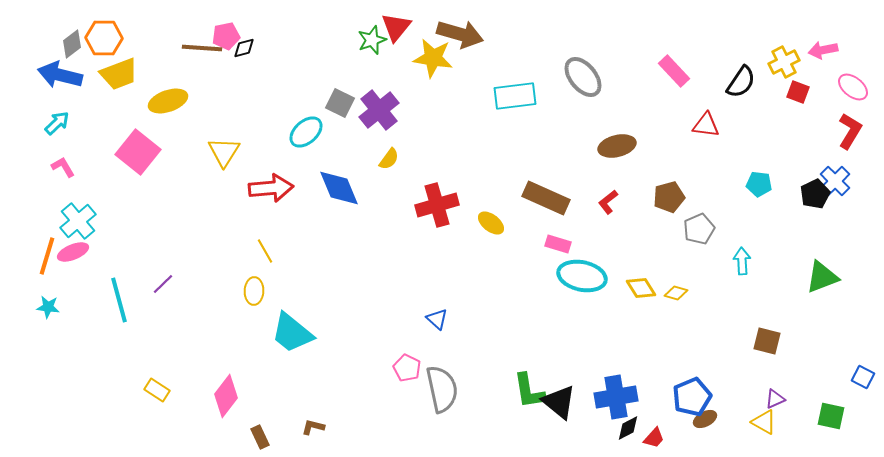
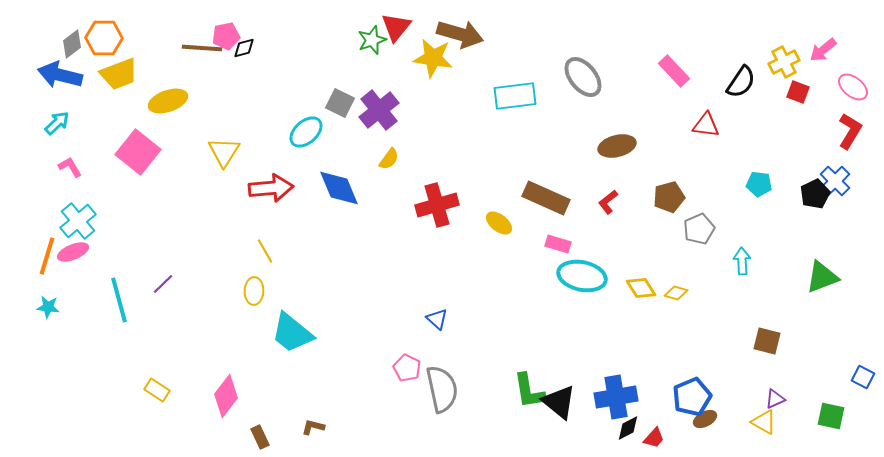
pink arrow at (823, 50): rotated 28 degrees counterclockwise
pink L-shape at (63, 167): moved 7 px right
yellow ellipse at (491, 223): moved 8 px right
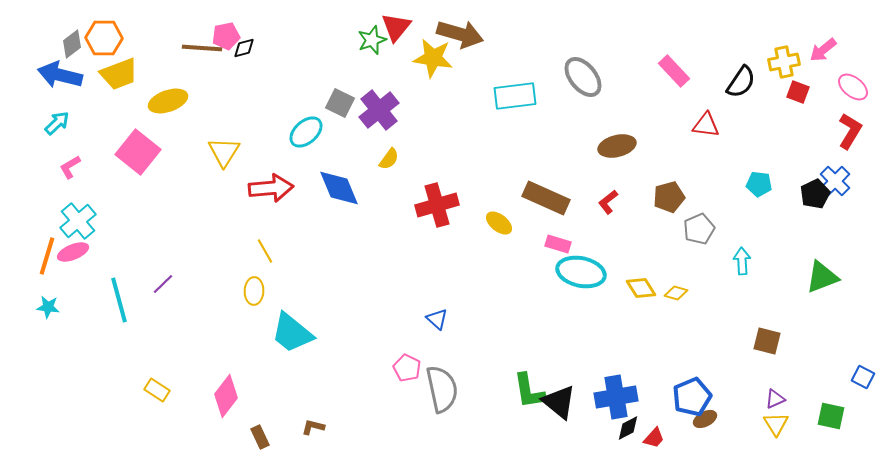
yellow cross at (784, 62): rotated 16 degrees clockwise
pink L-shape at (70, 167): rotated 90 degrees counterclockwise
cyan ellipse at (582, 276): moved 1 px left, 4 px up
yellow triangle at (764, 422): moved 12 px right, 2 px down; rotated 28 degrees clockwise
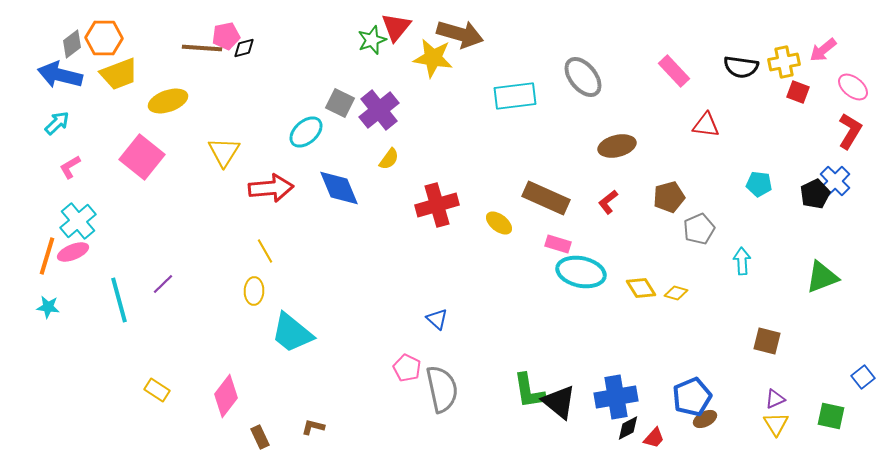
black semicircle at (741, 82): moved 15 px up; rotated 64 degrees clockwise
pink square at (138, 152): moved 4 px right, 5 px down
blue square at (863, 377): rotated 25 degrees clockwise
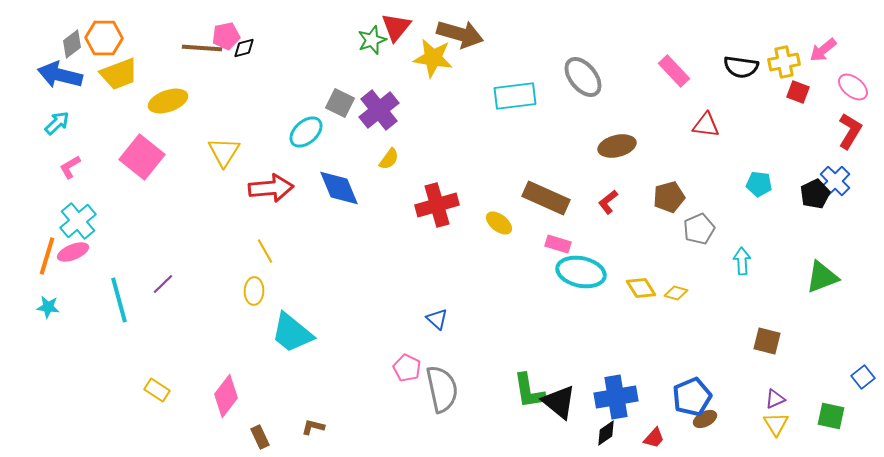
black diamond at (628, 428): moved 22 px left, 5 px down; rotated 8 degrees counterclockwise
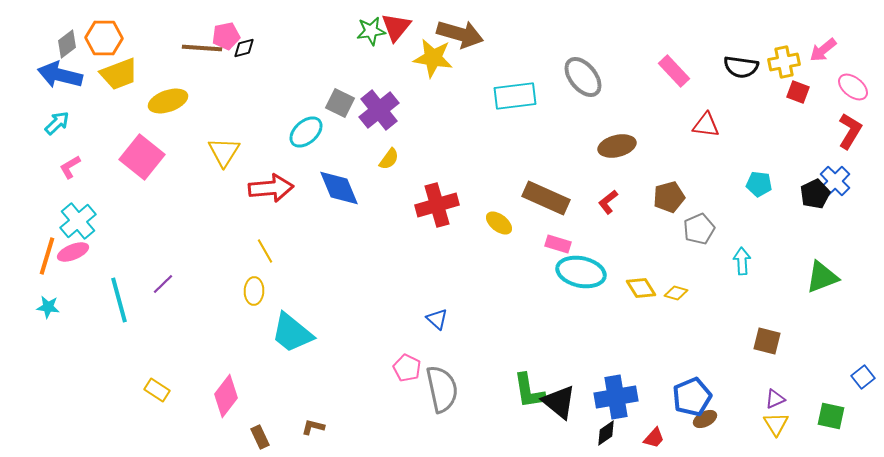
green star at (372, 40): moved 1 px left, 9 px up; rotated 12 degrees clockwise
gray diamond at (72, 44): moved 5 px left
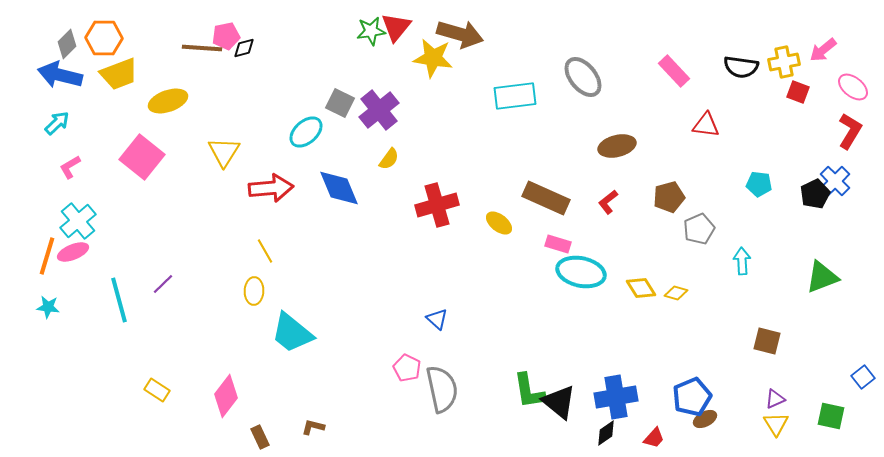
gray diamond at (67, 44): rotated 8 degrees counterclockwise
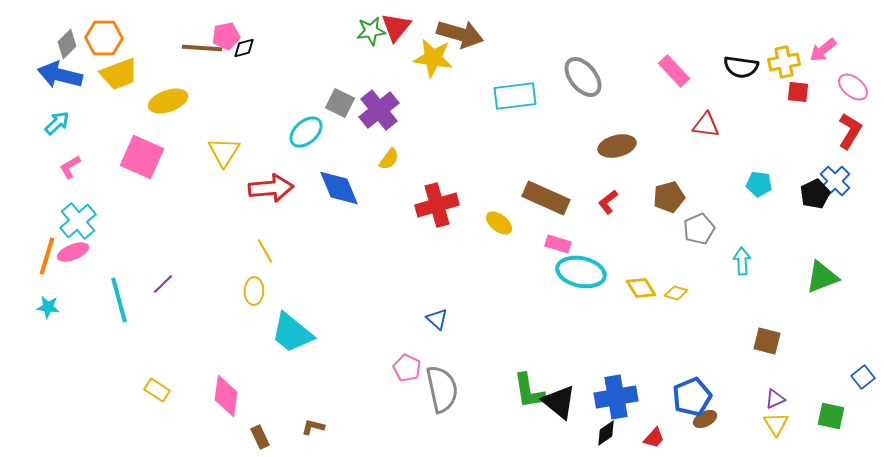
red square at (798, 92): rotated 15 degrees counterclockwise
pink square at (142, 157): rotated 15 degrees counterclockwise
pink diamond at (226, 396): rotated 30 degrees counterclockwise
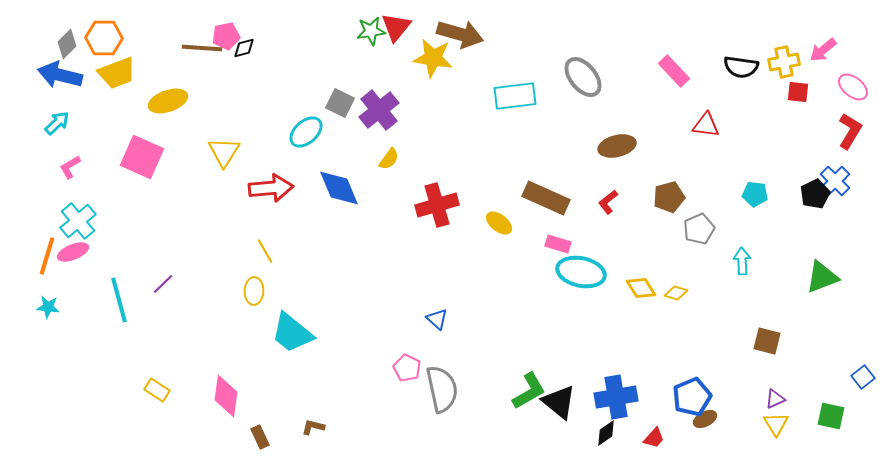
yellow trapezoid at (119, 74): moved 2 px left, 1 px up
cyan pentagon at (759, 184): moved 4 px left, 10 px down
green L-shape at (529, 391): rotated 111 degrees counterclockwise
